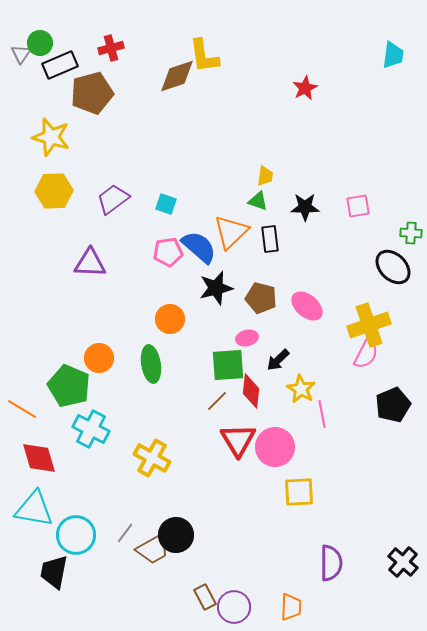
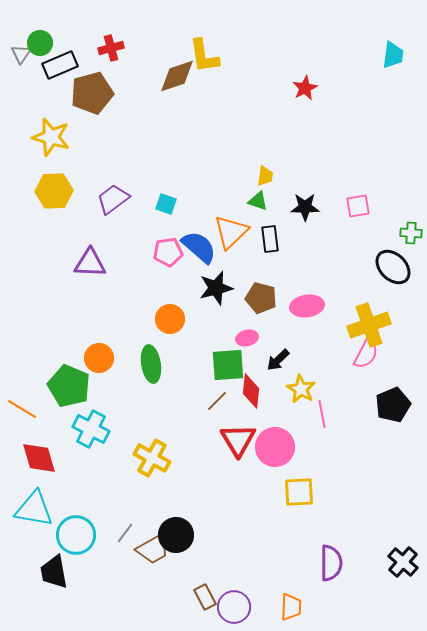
pink ellipse at (307, 306): rotated 48 degrees counterclockwise
black trapezoid at (54, 572): rotated 21 degrees counterclockwise
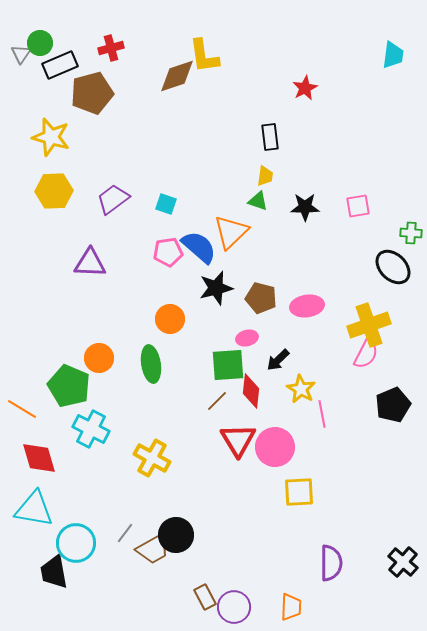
black rectangle at (270, 239): moved 102 px up
cyan circle at (76, 535): moved 8 px down
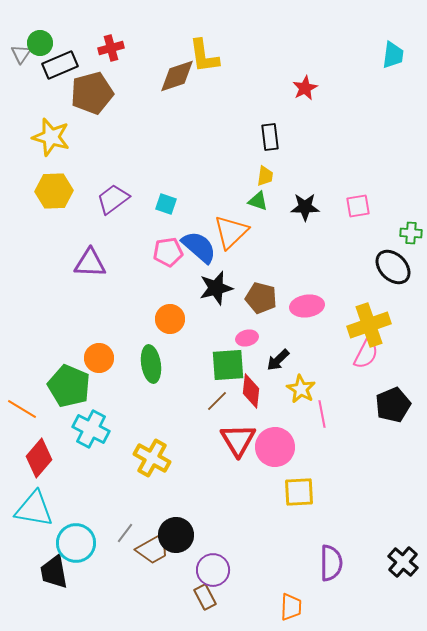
red diamond at (39, 458): rotated 57 degrees clockwise
purple circle at (234, 607): moved 21 px left, 37 px up
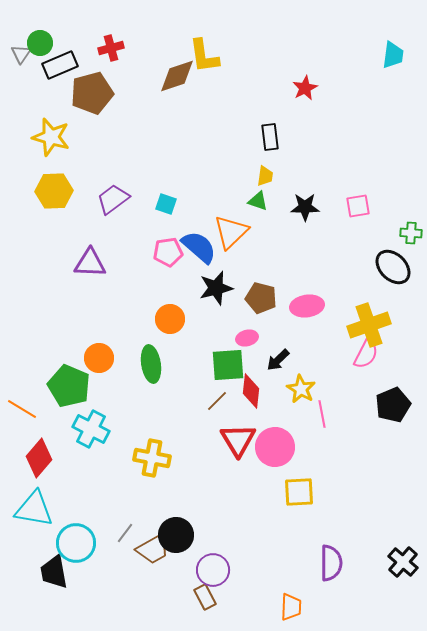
yellow cross at (152, 458): rotated 18 degrees counterclockwise
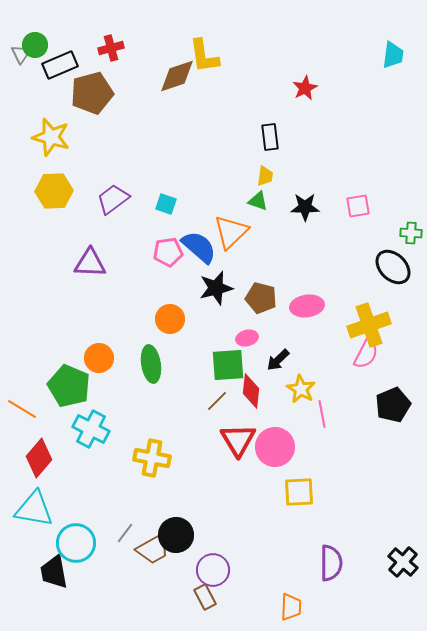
green circle at (40, 43): moved 5 px left, 2 px down
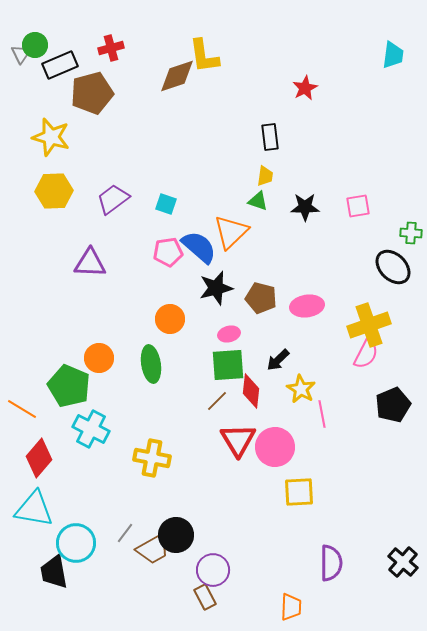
pink ellipse at (247, 338): moved 18 px left, 4 px up
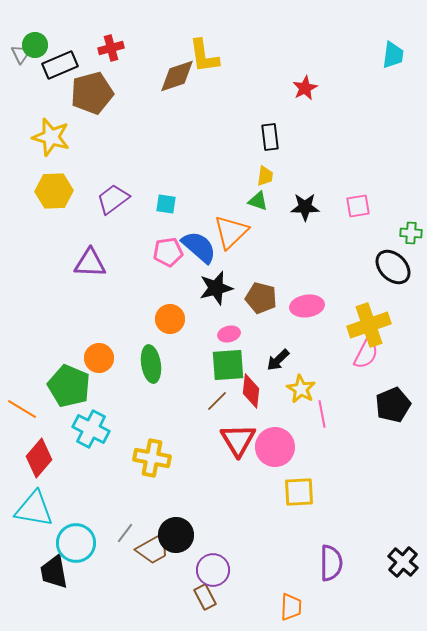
cyan square at (166, 204): rotated 10 degrees counterclockwise
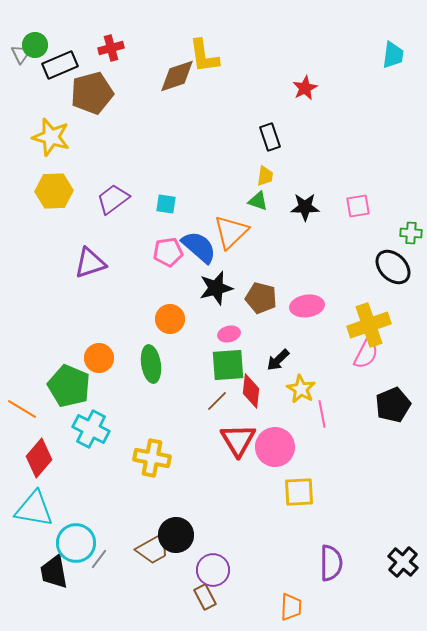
black rectangle at (270, 137): rotated 12 degrees counterclockwise
purple triangle at (90, 263): rotated 20 degrees counterclockwise
gray line at (125, 533): moved 26 px left, 26 px down
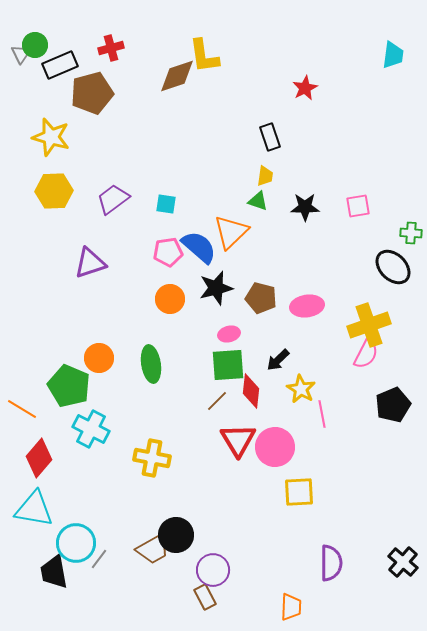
orange circle at (170, 319): moved 20 px up
